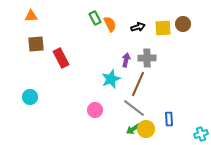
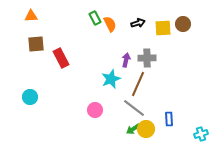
black arrow: moved 4 px up
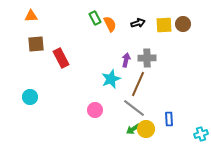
yellow square: moved 1 px right, 3 px up
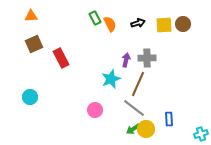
brown square: moved 2 px left; rotated 18 degrees counterclockwise
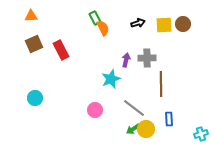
orange semicircle: moved 7 px left, 4 px down
red rectangle: moved 8 px up
brown line: moved 23 px right; rotated 25 degrees counterclockwise
cyan circle: moved 5 px right, 1 px down
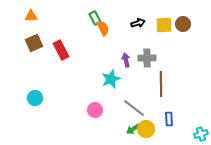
brown square: moved 1 px up
purple arrow: rotated 24 degrees counterclockwise
